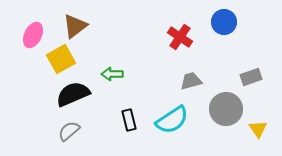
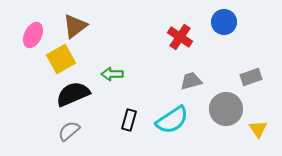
black rectangle: rotated 30 degrees clockwise
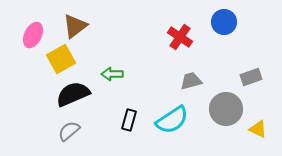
yellow triangle: rotated 30 degrees counterclockwise
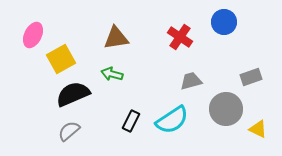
brown triangle: moved 41 px right, 12 px down; rotated 28 degrees clockwise
green arrow: rotated 15 degrees clockwise
black rectangle: moved 2 px right, 1 px down; rotated 10 degrees clockwise
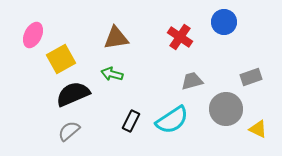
gray trapezoid: moved 1 px right
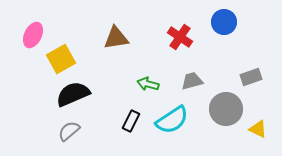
green arrow: moved 36 px right, 10 px down
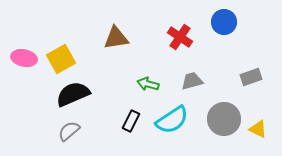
pink ellipse: moved 9 px left, 23 px down; rotated 75 degrees clockwise
gray circle: moved 2 px left, 10 px down
